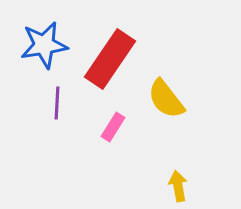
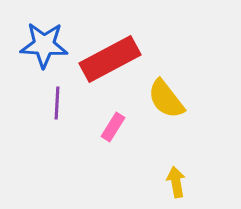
blue star: rotated 12 degrees clockwise
red rectangle: rotated 28 degrees clockwise
yellow arrow: moved 2 px left, 4 px up
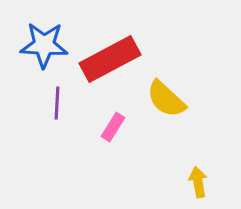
yellow semicircle: rotated 9 degrees counterclockwise
yellow arrow: moved 22 px right
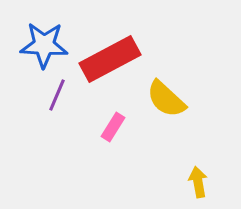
purple line: moved 8 px up; rotated 20 degrees clockwise
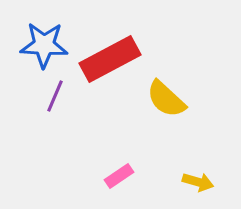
purple line: moved 2 px left, 1 px down
pink rectangle: moved 6 px right, 49 px down; rotated 24 degrees clockwise
yellow arrow: rotated 116 degrees clockwise
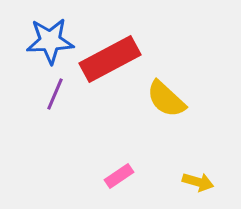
blue star: moved 6 px right, 4 px up; rotated 6 degrees counterclockwise
purple line: moved 2 px up
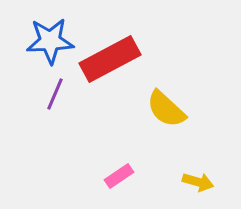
yellow semicircle: moved 10 px down
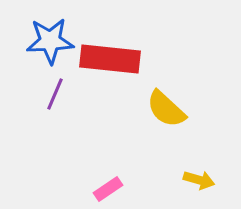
red rectangle: rotated 34 degrees clockwise
pink rectangle: moved 11 px left, 13 px down
yellow arrow: moved 1 px right, 2 px up
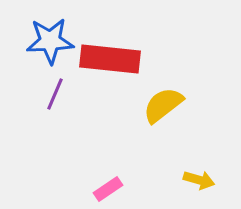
yellow semicircle: moved 3 px left, 4 px up; rotated 99 degrees clockwise
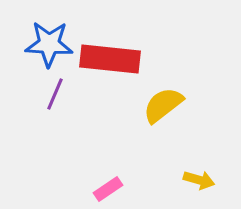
blue star: moved 1 px left, 3 px down; rotated 6 degrees clockwise
